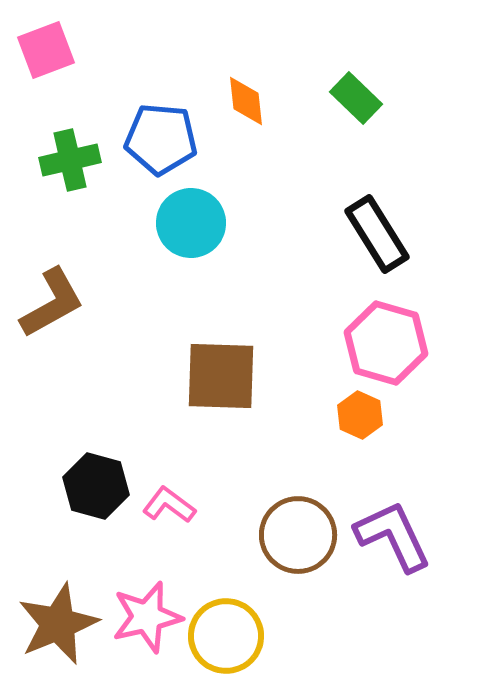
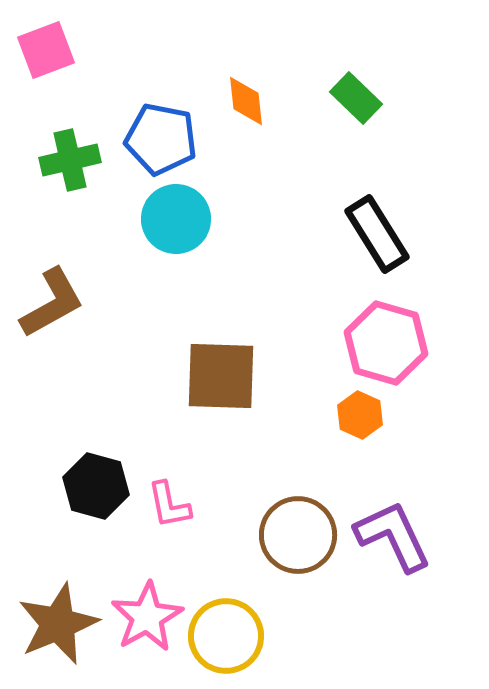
blue pentagon: rotated 6 degrees clockwise
cyan circle: moved 15 px left, 4 px up
pink L-shape: rotated 138 degrees counterclockwise
pink star: rotated 16 degrees counterclockwise
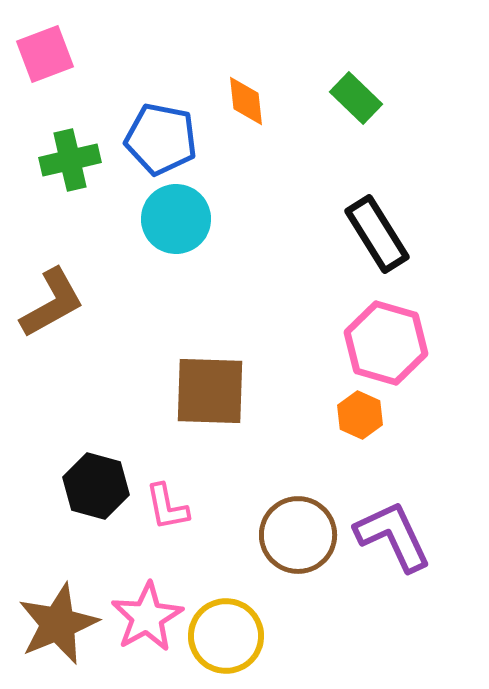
pink square: moved 1 px left, 4 px down
brown square: moved 11 px left, 15 px down
pink L-shape: moved 2 px left, 2 px down
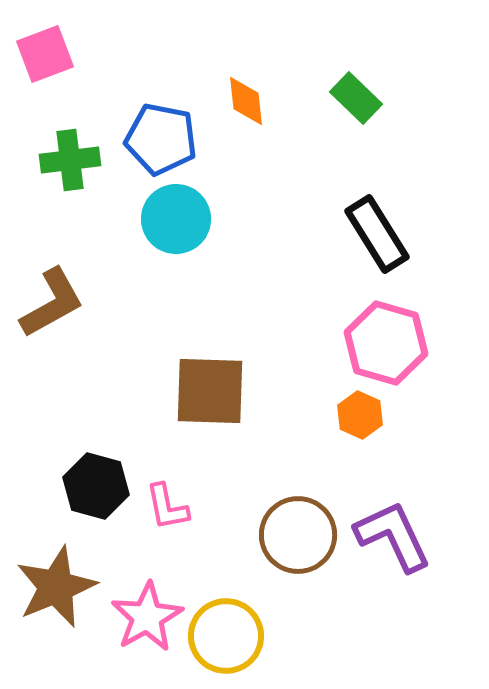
green cross: rotated 6 degrees clockwise
brown star: moved 2 px left, 37 px up
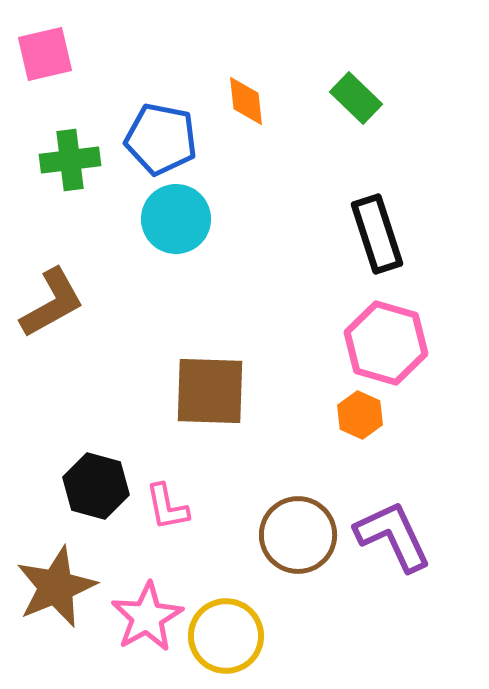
pink square: rotated 8 degrees clockwise
black rectangle: rotated 14 degrees clockwise
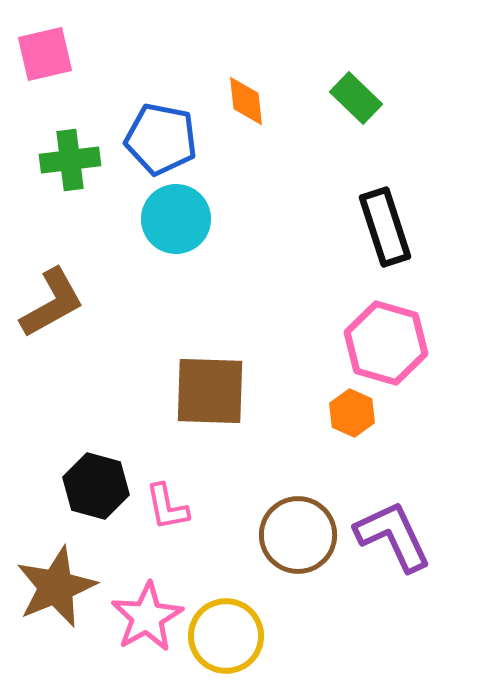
black rectangle: moved 8 px right, 7 px up
orange hexagon: moved 8 px left, 2 px up
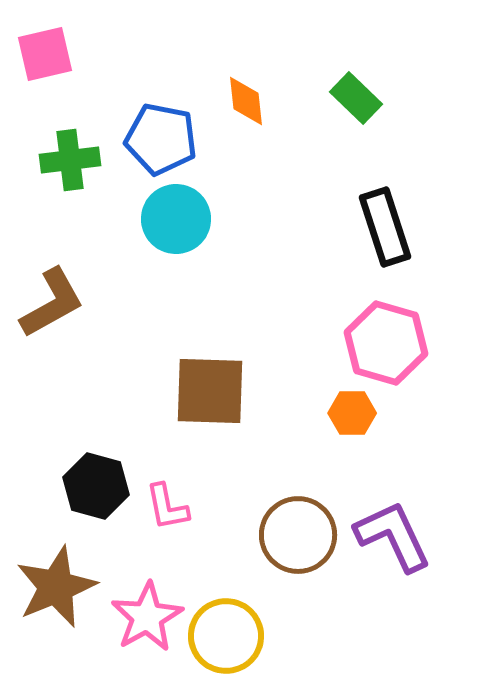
orange hexagon: rotated 24 degrees counterclockwise
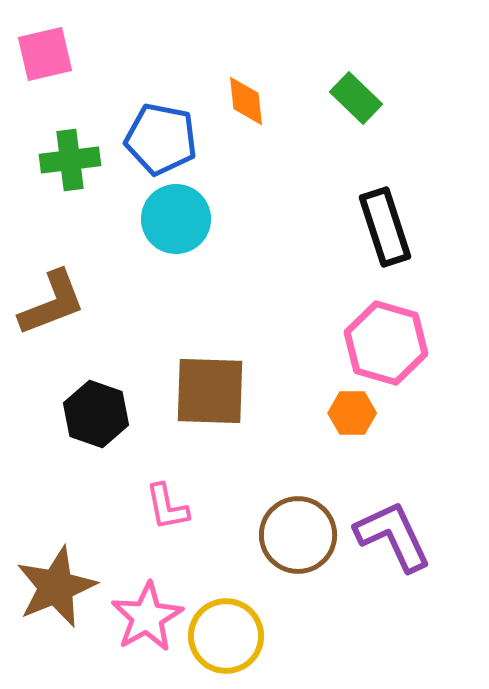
brown L-shape: rotated 8 degrees clockwise
black hexagon: moved 72 px up; rotated 4 degrees clockwise
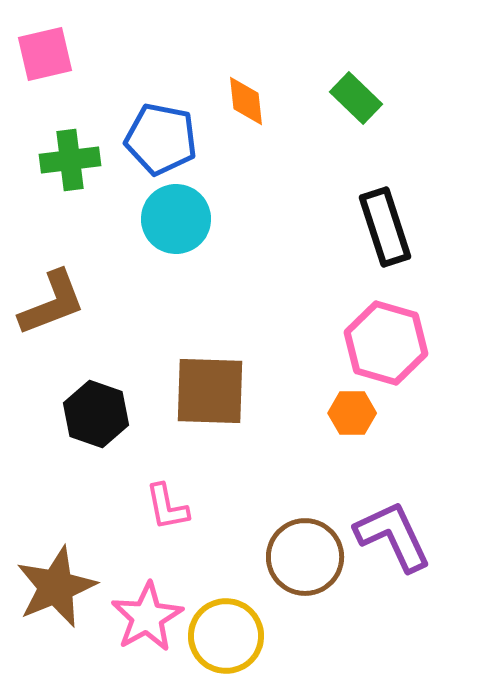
brown circle: moved 7 px right, 22 px down
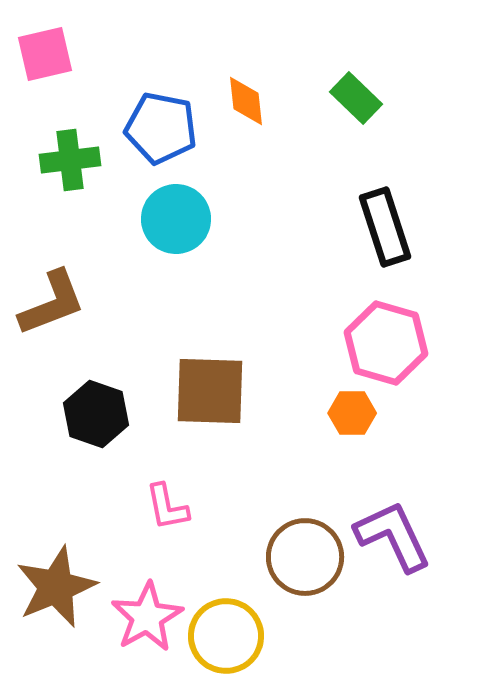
blue pentagon: moved 11 px up
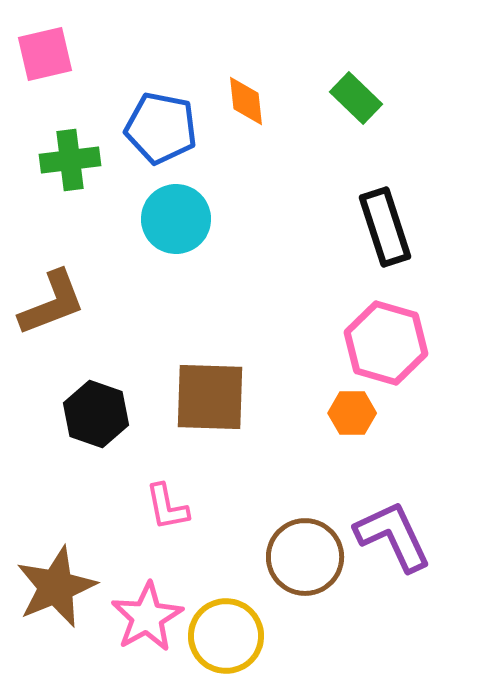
brown square: moved 6 px down
